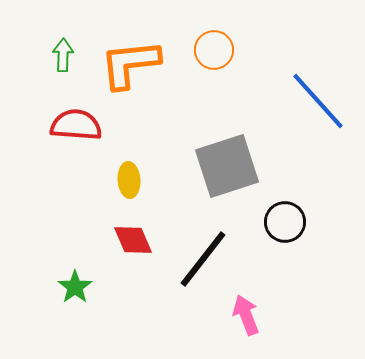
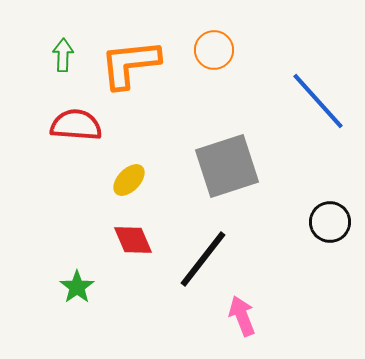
yellow ellipse: rotated 48 degrees clockwise
black circle: moved 45 px right
green star: moved 2 px right
pink arrow: moved 4 px left, 1 px down
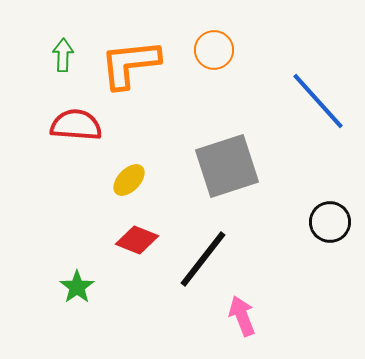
red diamond: moved 4 px right; rotated 45 degrees counterclockwise
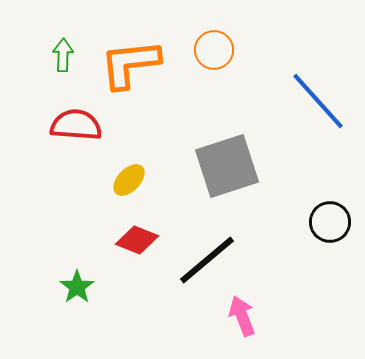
black line: moved 4 px right, 1 px down; rotated 12 degrees clockwise
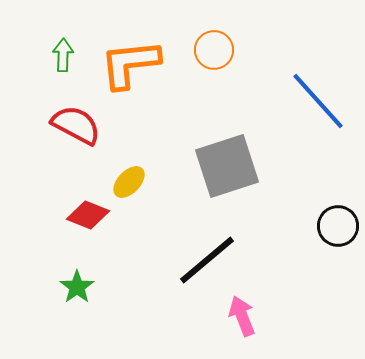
red semicircle: rotated 24 degrees clockwise
yellow ellipse: moved 2 px down
black circle: moved 8 px right, 4 px down
red diamond: moved 49 px left, 25 px up
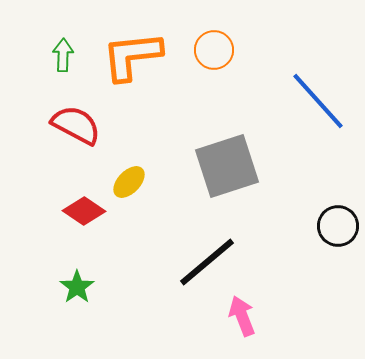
orange L-shape: moved 2 px right, 8 px up
red diamond: moved 4 px left, 4 px up; rotated 12 degrees clockwise
black line: moved 2 px down
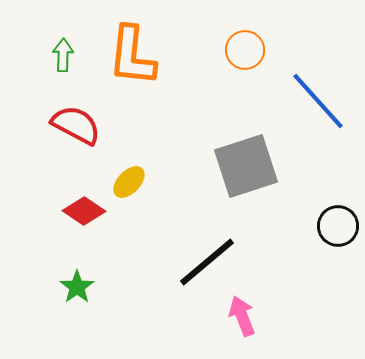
orange circle: moved 31 px right
orange L-shape: rotated 78 degrees counterclockwise
gray square: moved 19 px right
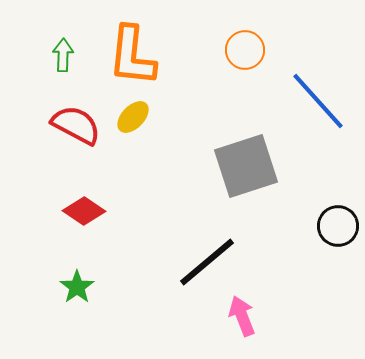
yellow ellipse: moved 4 px right, 65 px up
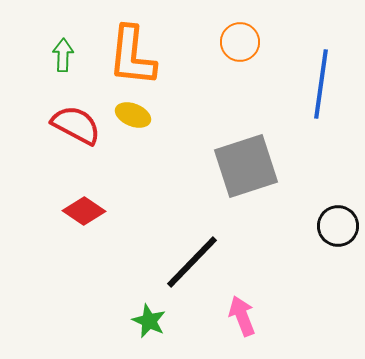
orange circle: moved 5 px left, 8 px up
blue line: moved 3 px right, 17 px up; rotated 50 degrees clockwise
yellow ellipse: moved 2 px up; rotated 68 degrees clockwise
black line: moved 15 px left; rotated 6 degrees counterclockwise
green star: moved 72 px right, 34 px down; rotated 12 degrees counterclockwise
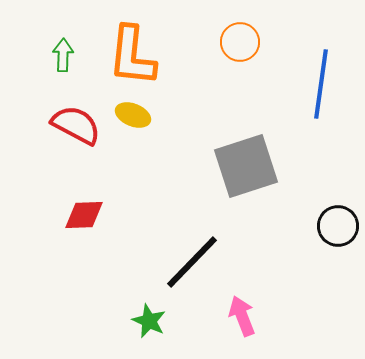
red diamond: moved 4 px down; rotated 36 degrees counterclockwise
